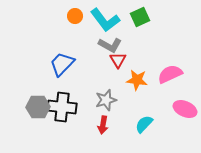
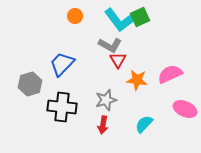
cyan L-shape: moved 14 px right
gray hexagon: moved 8 px left, 23 px up; rotated 15 degrees counterclockwise
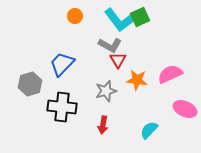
gray star: moved 9 px up
cyan semicircle: moved 5 px right, 6 px down
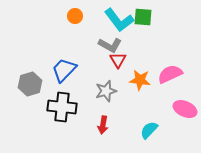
green square: moved 3 px right; rotated 30 degrees clockwise
blue trapezoid: moved 2 px right, 6 px down
orange star: moved 3 px right
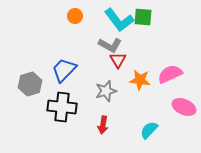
pink ellipse: moved 1 px left, 2 px up
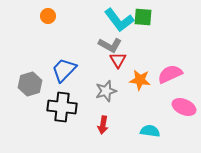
orange circle: moved 27 px left
cyan semicircle: moved 1 px right, 1 px down; rotated 54 degrees clockwise
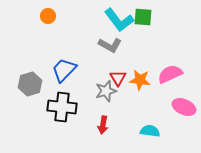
red triangle: moved 18 px down
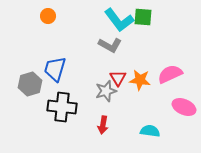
blue trapezoid: moved 9 px left, 1 px up; rotated 28 degrees counterclockwise
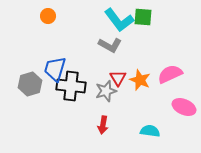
orange star: rotated 15 degrees clockwise
black cross: moved 9 px right, 21 px up
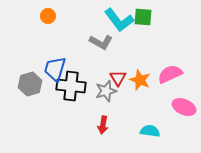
gray L-shape: moved 9 px left, 3 px up
